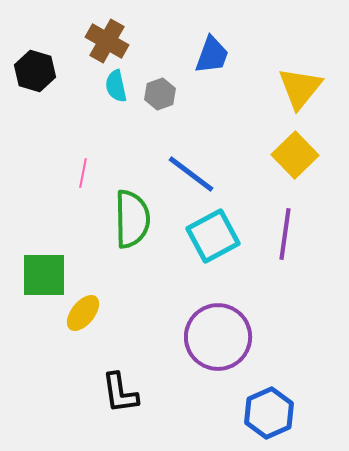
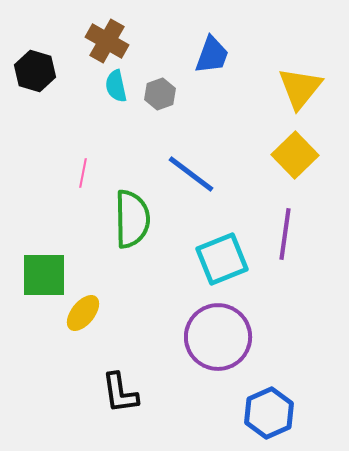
cyan square: moved 9 px right, 23 px down; rotated 6 degrees clockwise
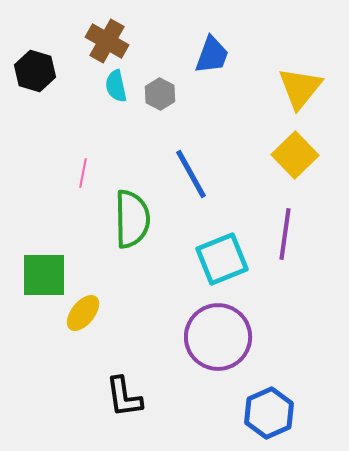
gray hexagon: rotated 12 degrees counterclockwise
blue line: rotated 24 degrees clockwise
black L-shape: moved 4 px right, 4 px down
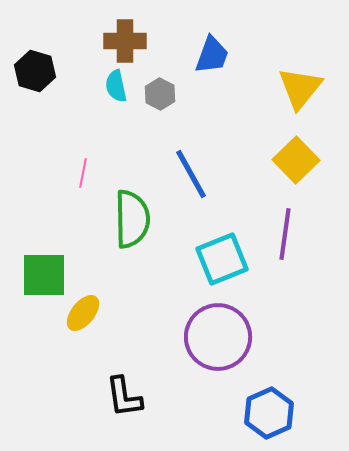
brown cross: moved 18 px right; rotated 30 degrees counterclockwise
yellow square: moved 1 px right, 5 px down
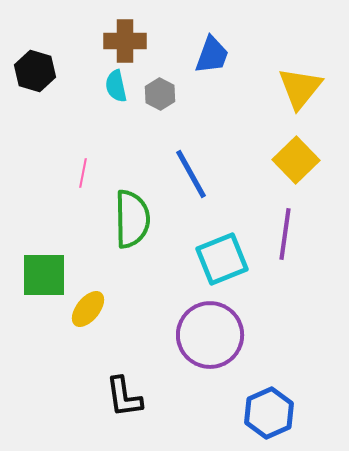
yellow ellipse: moved 5 px right, 4 px up
purple circle: moved 8 px left, 2 px up
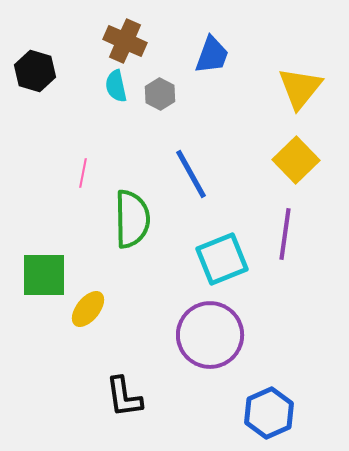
brown cross: rotated 24 degrees clockwise
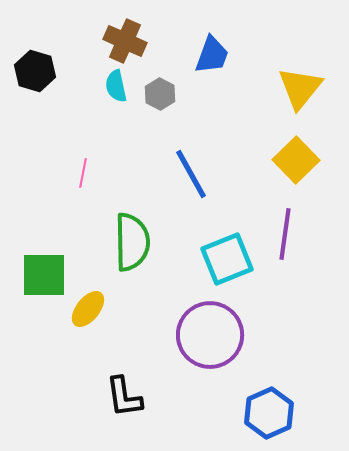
green semicircle: moved 23 px down
cyan square: moved 5 px right
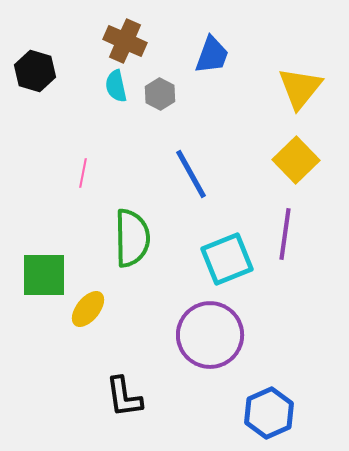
green semicircle: moved 4 px up
